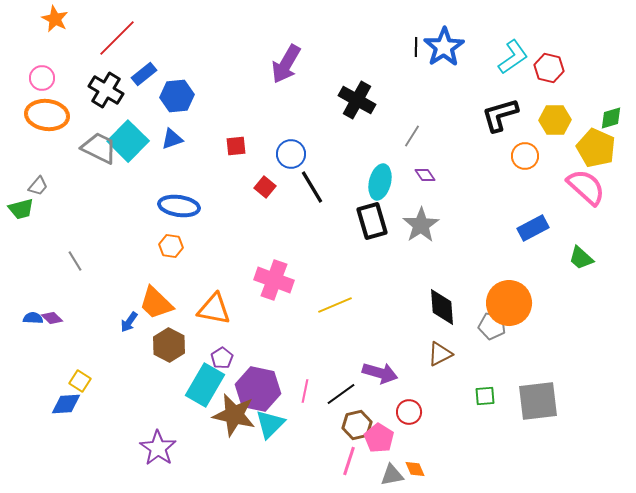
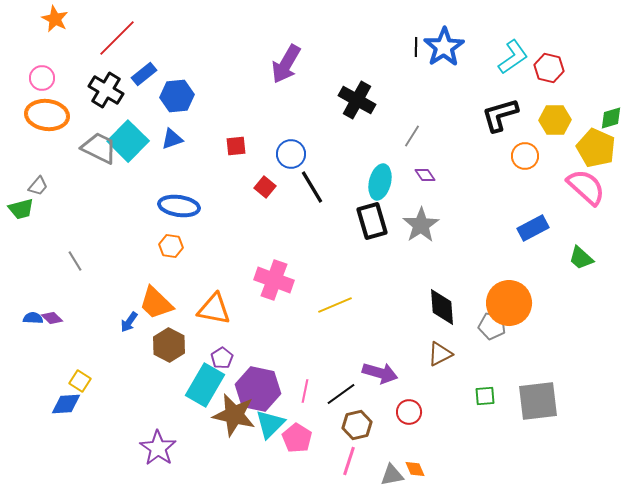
pink pentagon at (379, 438): moved 82 px left
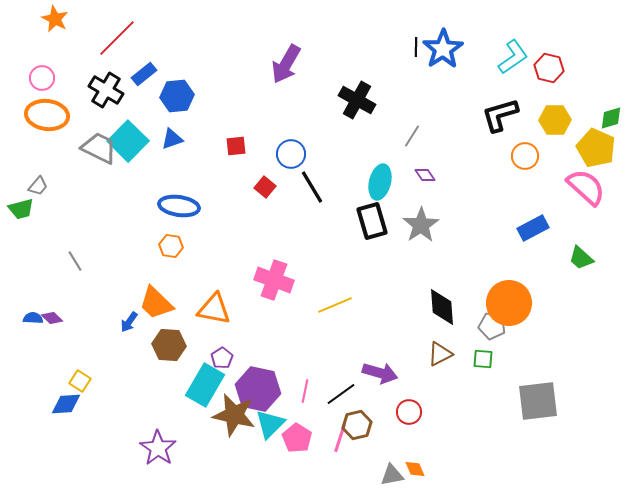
blue star at (444, 47): moved 1 px left, 2 px down
brown hexagon at (169, 345): rotated 24 degrees counterclockwise
green square at (485, 396): moved 2 px left, 37 px up; rotated 10 degrees clockwise
pink line at (349, 461): moved 9 px left, 23 px up
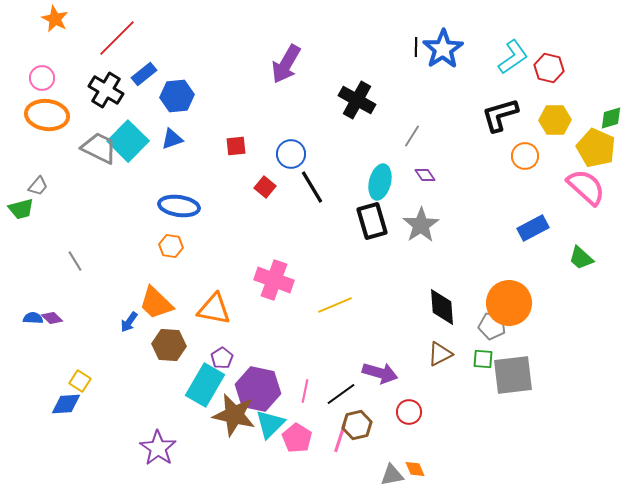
gray square at (538, 401): moved 25 px left, 26 px up
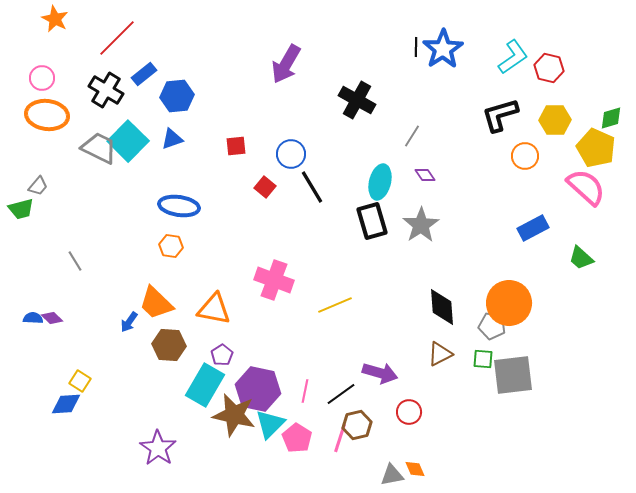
purple pentagon at (222, 358): moved 3 px up
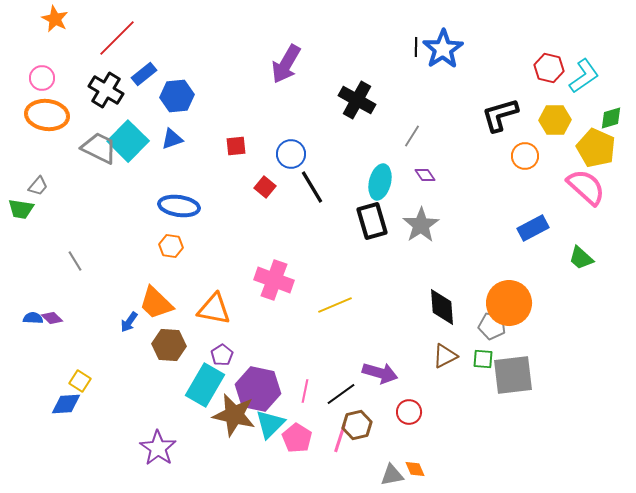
cyan L-shape at (513, 57): moved 71 px right, 19 px down
green trapezoid at (21, 209): rotated 24 degrees clockwise
brown triangle at (440, 354): moved 5 px right, 2 px down
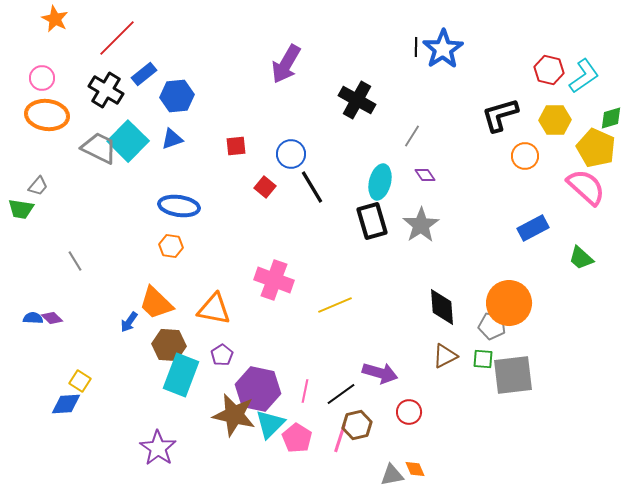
red hexagon at (549, 68): moved 2 px down
cyan rectangle at (205, 385): moved 24 px left, 10 px up; rotated 9 degrees counterclockwise
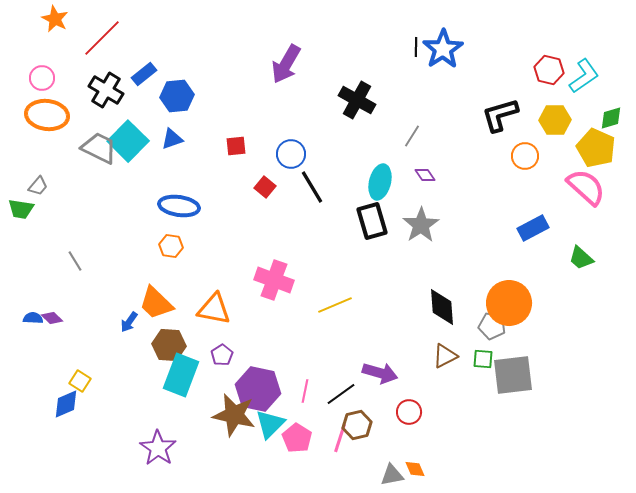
red line at (117, 38): moved 15 px left
blue diamond at (66, 404): rotated 20 degrees counterclockwise
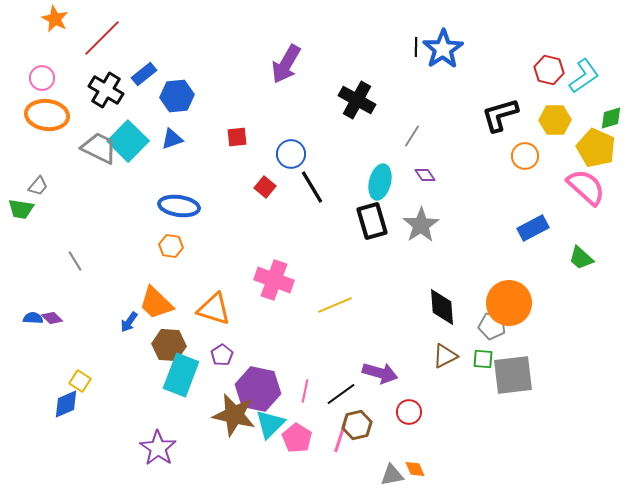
red square at (236, 146): moved 1 px right, 9 px up
orange triangle at (214, 309): rotated 6 degrees clockwise
